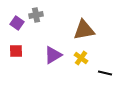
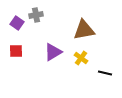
purple triangle: moved 3 px up
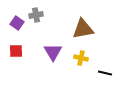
brown triangle: moved 1 px left, 1 px up
purple triangle: rotated 30 degrees counterclockwise
yellow cross: rotated 24 degrees counterclockwise
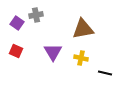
red square: rotated 24 degrees clockwise
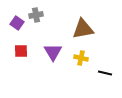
red square: moved 5 px right; rotated 24 degrees counterclockwise
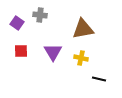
gray cross: moved 4 px right; rotated 16 degrees clockwise
black line: moved 6 px left, 6 px down
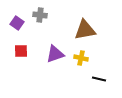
brown triangle: moved 2 px right, 1 px down
purple triangle: moved 2 px right, 2 px down; rotated 42 degrees clockwise
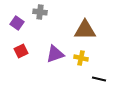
gray cross: moved 3 px up
brown triangle: rotated 10 degrees clockwise
red square: rotated 24 degrees counterclockwise
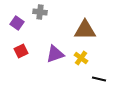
yellow cross: rotated 24 degrees clockwise
